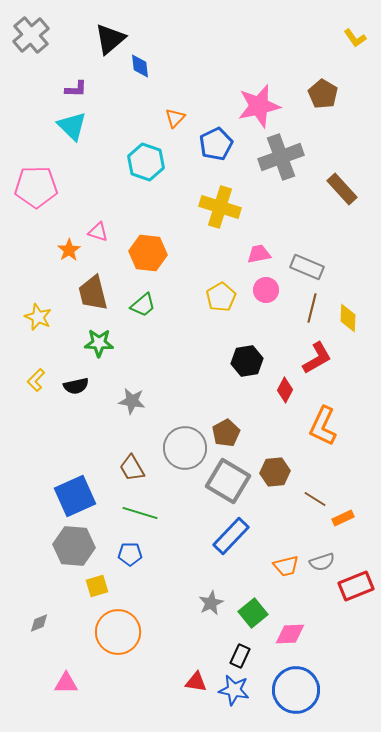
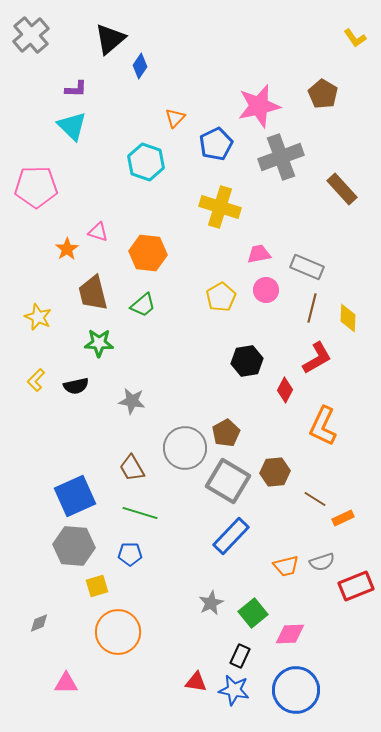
blue diamond at (140, 66): rotated 40 degrees clockwise
orange star at (69, 250): moved 2 px left, 1 px up
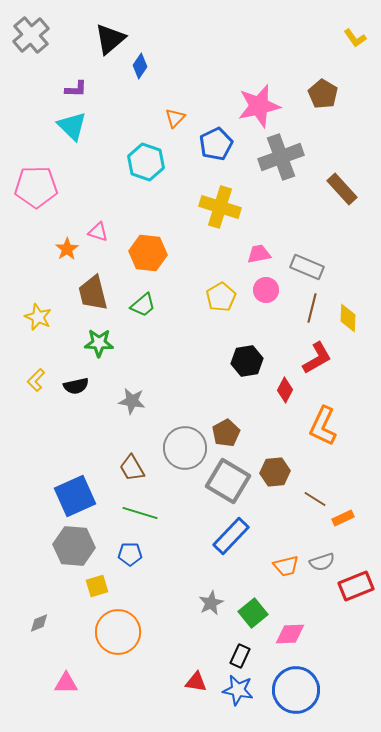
blue star at (234, 690): moved 4 px right
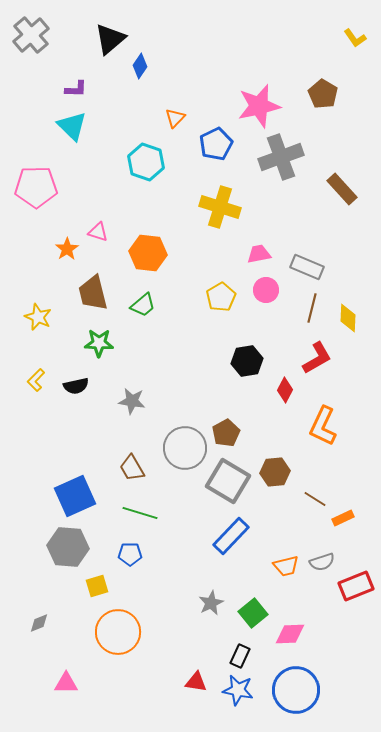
gray hexagon at (74, 546): moved 6 px left, 1 px down
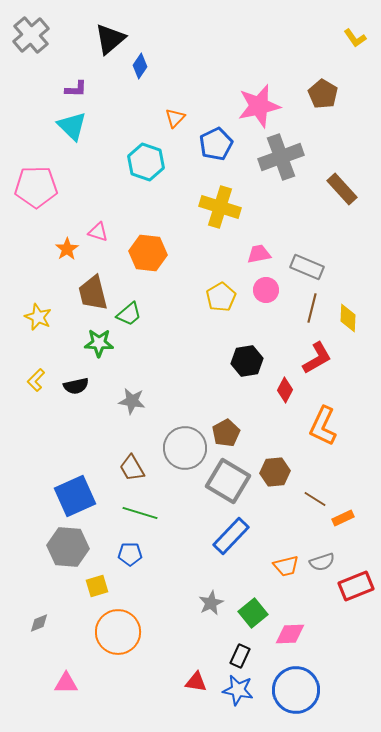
green trapezoid at (143, 305): moved 14 px left, 9 px down
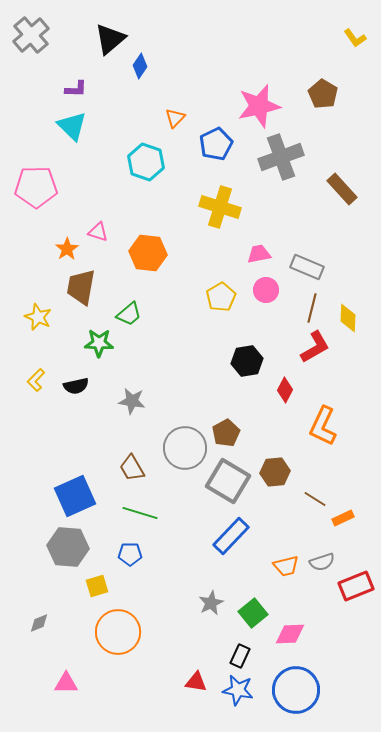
brown trapezoid at (93, 293): moved 12 px left, 6 px up; rotated 24 degrees clockwise
red L-shape at (317, 358): moved 2 px left, 11 px up
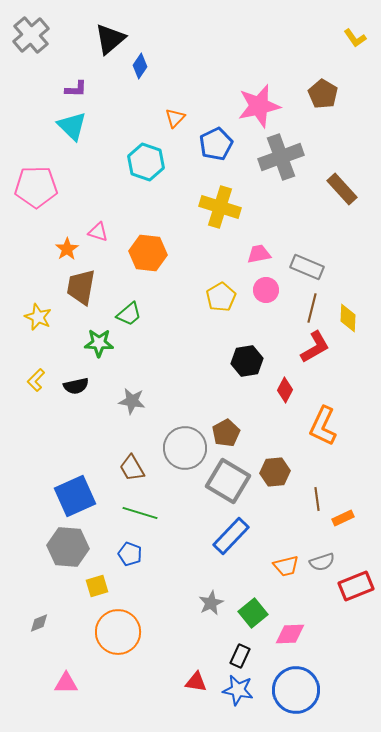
brown line at (315, 499): moved 2 px right; rotated 50 degrees clockwise
blue pentagon at (130, 554): rotated 20 degrees clockwise
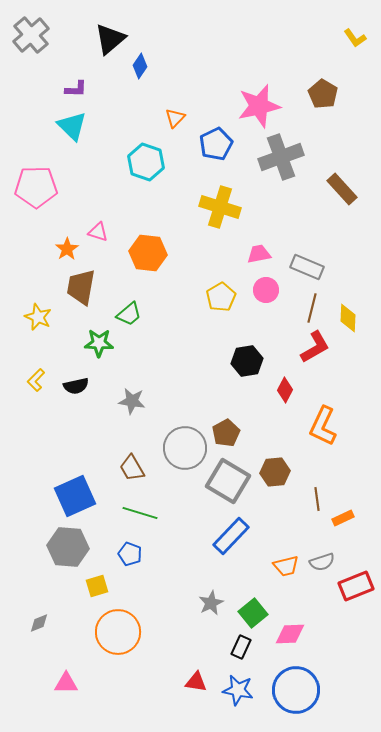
black rectangle at (240, 656): moved 1 px right, 9 px up
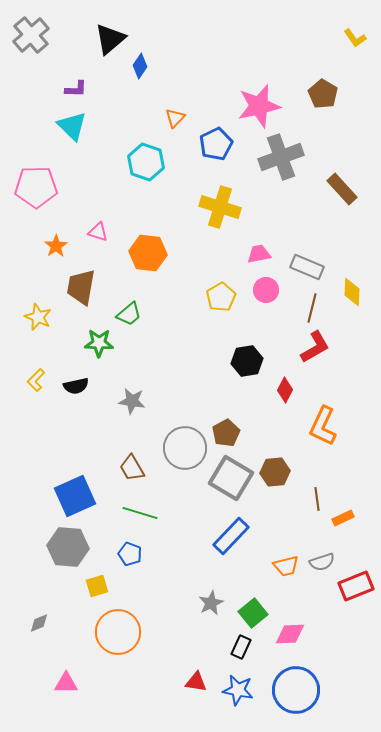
orange star at (67, 249): moved 11 px left, 3 px up
yellow diamond at (348, 318): moved 4 px right, 26 px up
gray square at (228, 481): moved 3 px right, 3 px up
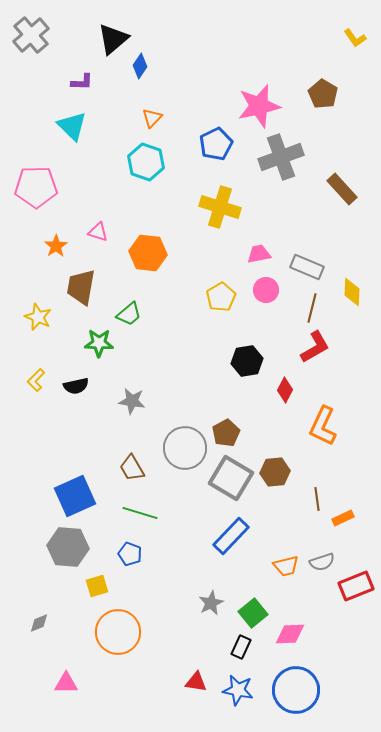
black triangle at (110, 39): moved 3 px right
purple L-shape at (76, 89): moved 6 px right, 7 px up
orange triangle at (175, 118): moved 23 px left
